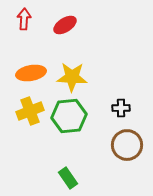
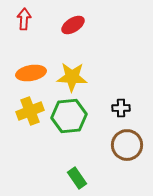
red ellipse: moved 8 px right
green rectangle: moved 9 px right
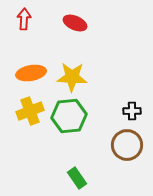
red ellipse: moved 2 px right, 2 px up; rotated 55 degrees clockwise
black cross: moved 11 px right, 3 px down
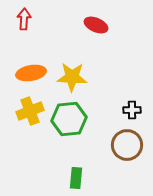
red ellipse: moved 21 px right, 2 px down
black cross: moved 1 px up
green hexagon: moved 3 px down
green rectangle: moved 1 px left; rotated 40 degrees clockwise
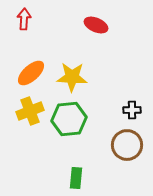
orange ellipse: rotated 32 degrees counterclockwise
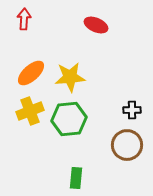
yellow star: moved 2 px left; rotated 8 degrees counterclockwise
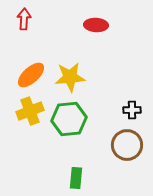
red ellipse: rotated 20 degrees counterclockwise
orange ellipse: moved 2 px down
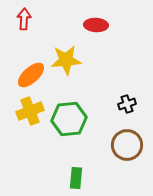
yellow star: moved 4 px left, 17 px up
black cross: moved 5 px left, 6 px up; rotated 18 degrees counterclockwise
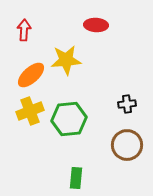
red arrow: moved 11 px down
black cross: rotated 12 degrees clockwise
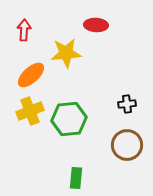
yellow star: moved 7 px up
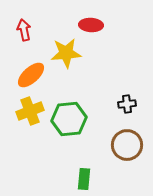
red ellipse: moved 5 px left
red arrow: rotated 15 degrees counterclockwise
green rectangle: moved 8 px right, 1 px down
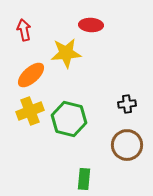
green hexagon: rotated 20 degrees clockwise
